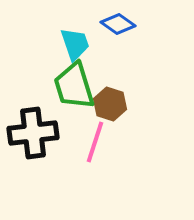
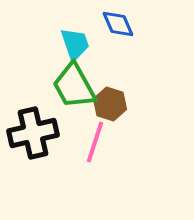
blue diamond: rotated 32 degrees clockwise
green trapezoid: rotated 12 degrees counterclockwise
black cross: rotated 6 degrees counterclockwise
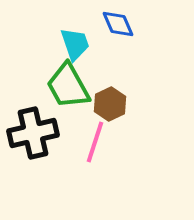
green trapezoid: moved 6 px left
brown hexagon: rotated 16 degrees clockwise
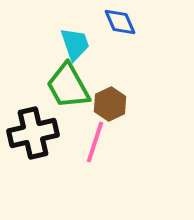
blue diamond: moved 2 px right, 2 px up
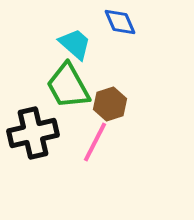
cyan trapezoid: rotated 30 degrees counterclockwise
brown hexagon: rotated 8 degrees clockwise
pink line: rotated 9 degrees clockwise
